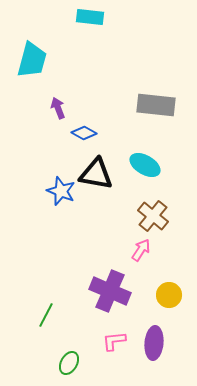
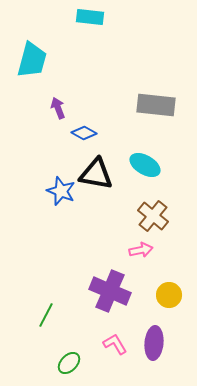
pink arrow: rotated 45 degrees clockwise
pink L-shape: moved 1 px right, 3 px down; rotated 65 degrees clockwise
green ellipse: rotated 15 degrees clockwise
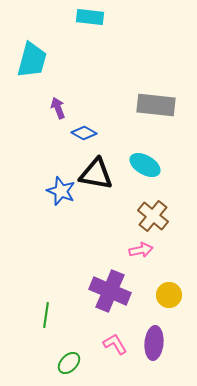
green line: rotated 20 degrees counterclockwise
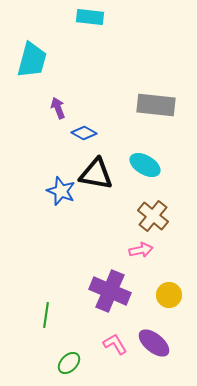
purple ellipse: rotated 56 degrees counterclockwise
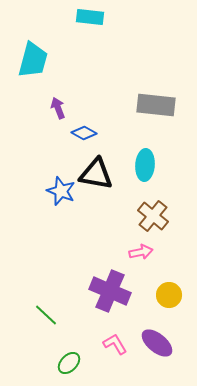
cyan trapezoid: moved 1 px right
cyan ellipse: rotated 64 degrees clockwise
pink arrow: moved 2 px down
green line: rotated 55 degrees counterclockwise
purple ellipse: moved 3 px right
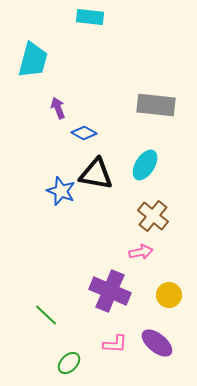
cyan ellipse: rotated 28 degrees clockwise
pink L-shape: rotated 125 degrees clockwise
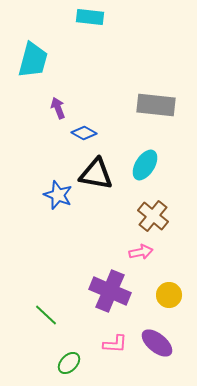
blue star: moved 3 px left, 4 px down
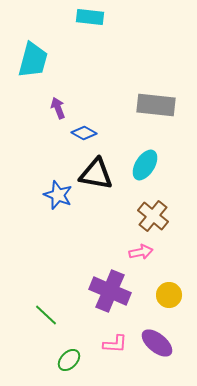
green ellipse: moved 3 px up
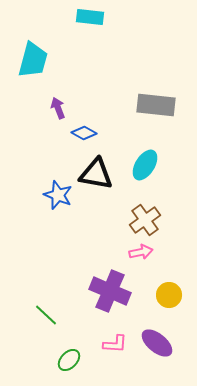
brown cross: moved 8 px left, 4 px down; rotated 16 degrees clockwise
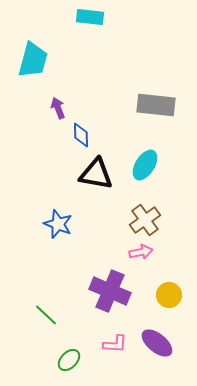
blue diamond: moved 3 px left, 2 px down; rotated 60 degrees clockwise
blue star: moved 29 px down
